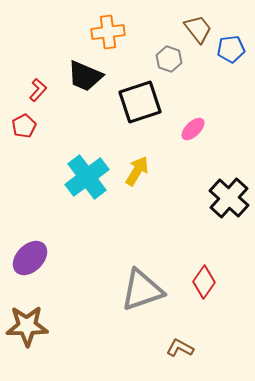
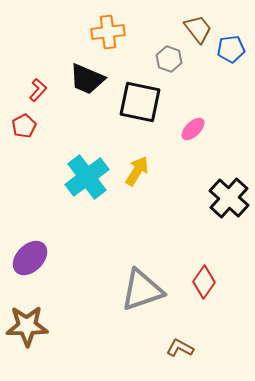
black trapezoid: moved 2 px right, 3 px down
black square: rotated 30 degrees clockwise
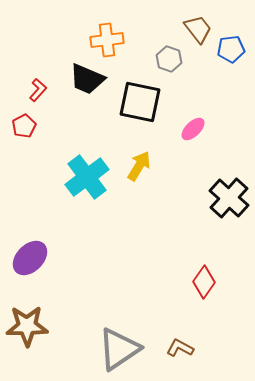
orange cross: moved 1 px left, 8 px down
yellow arrow: moved 2 px right, 5 px up
gray triangle: moved 23 px left, 59 px down; rotated 15 degrees counterclockwise
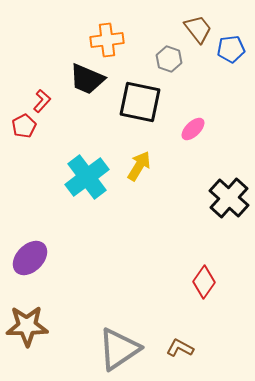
red L-shape: moved 4 px right, 11 px down
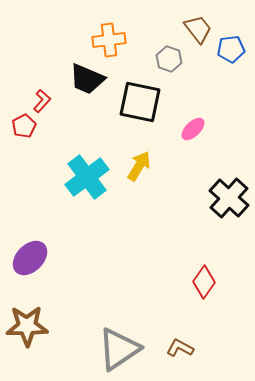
orange cross: moved 2 px right
